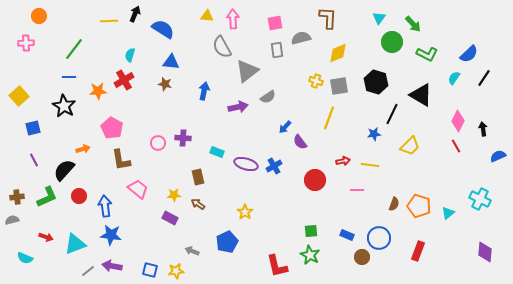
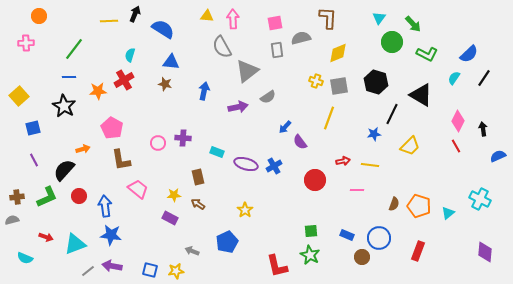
yellow star at (245, 212): moved 2 px up
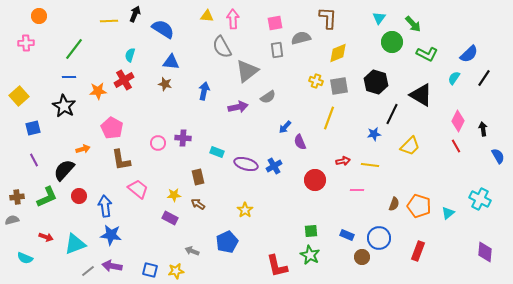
purple semicircle at (300, 142): rotated 14 degrees clockwise
blue semicircle at (498, 156): rotated 84 degrees clockwise
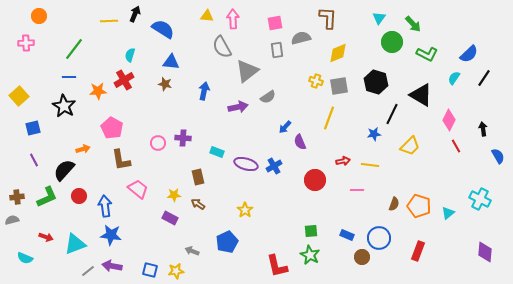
pink diamond at (458, 121): moved 9 px left, 1 px up
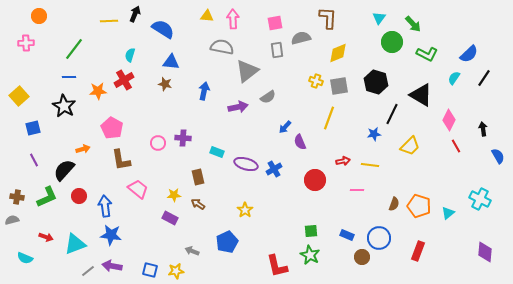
gray semicircle at (222, 47): rotated 130 degrees clockwise
blue cross at (274, 166): moved 3 px down
brown cross at (17, 197): rotated 16 degrees clockwise
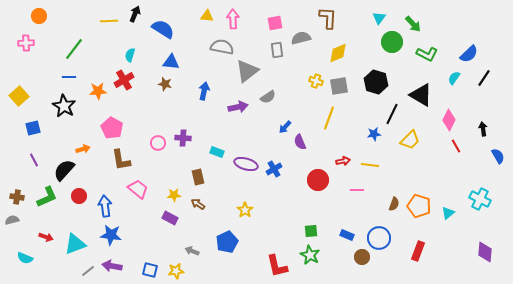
yellow trapezoid at (410, 146): moved 6 px up
red circle at (315, 180): moved 3 px right
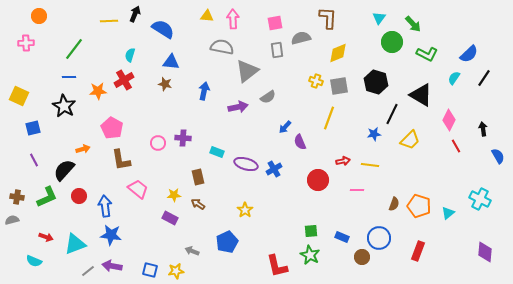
yellow square at (19, 96): rotated 24 degrees counterclockwise
blue rectangle at (347, 235): moved 5 px left, 2 px down
cyan semicircle at (25, 258): moved 9 px right, 3 px down
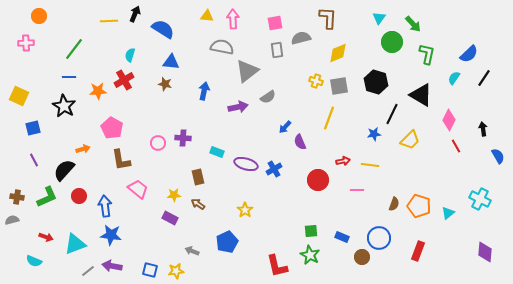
green L-shape at (427, 54): rotated 105 degrees counterclockwise
